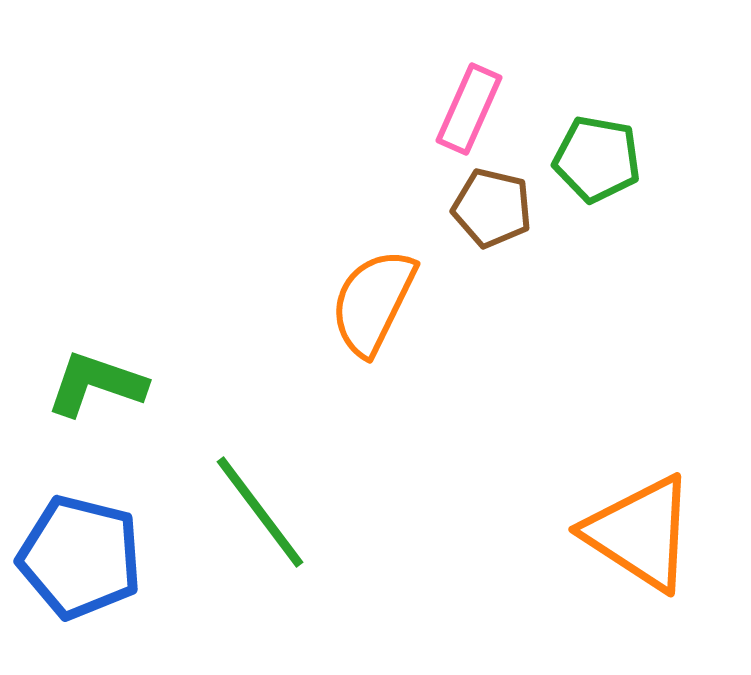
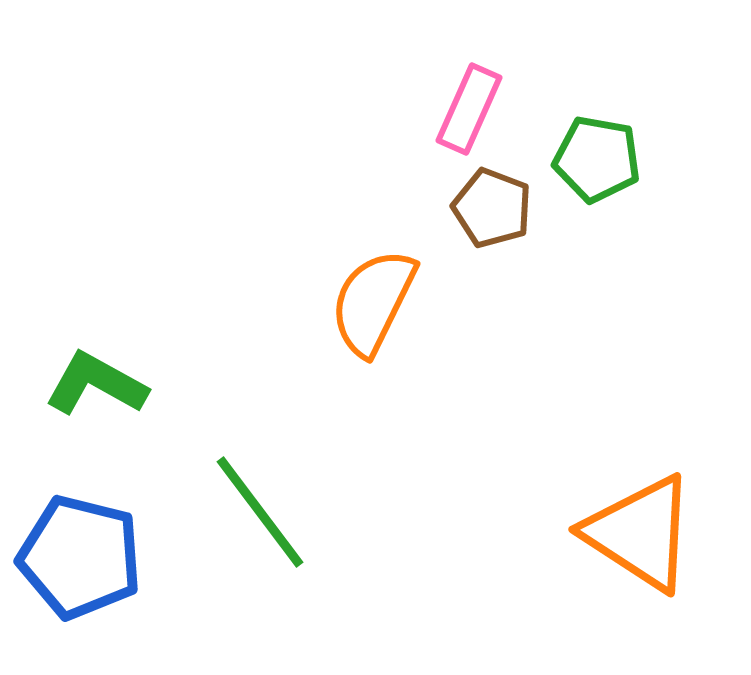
brown pentagon: rotated 8 degrees clockwise
green L-shape: rotated 10 degrees clockwise
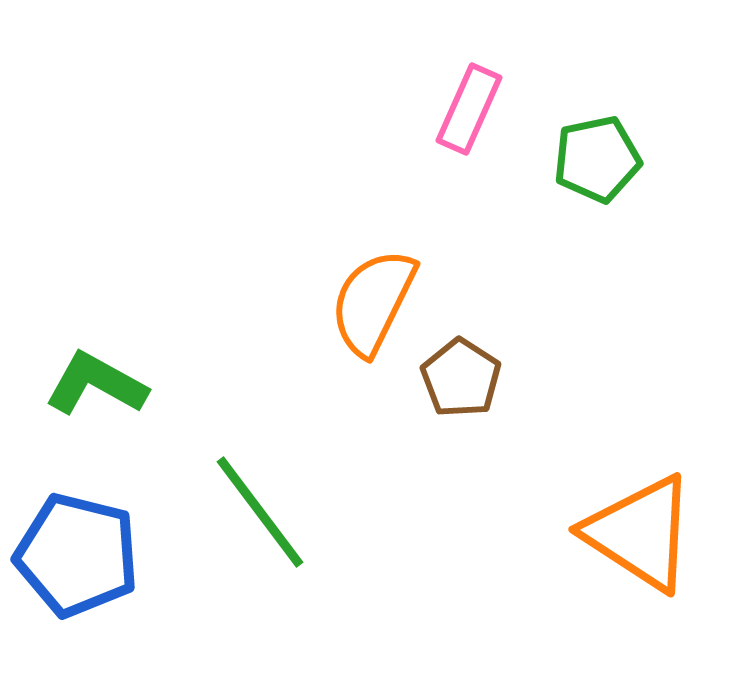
green pentagon: rotated 22 degrees counterclockwise
brown pentagon: moved 31 px left, 170 px down; rotated 12 degrees clockwise
blue pentagon: moved 3 px left, 2 px up
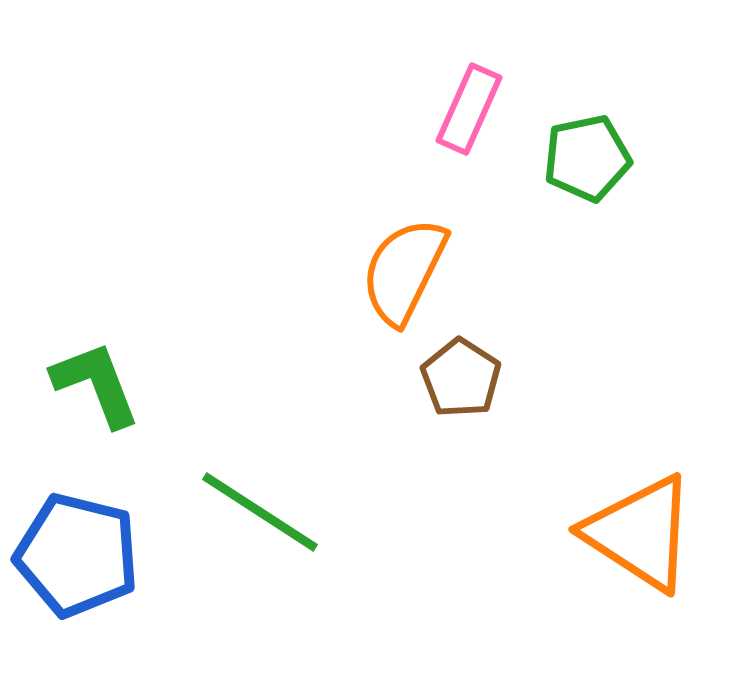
green pentagon: moved 10 px left, 1 px up
orange semicircle: moved 31 px right, 31 px up
green L-shape: rotated 40 degrees clockwise
green line: rotated 20 degrees counterclockwise
